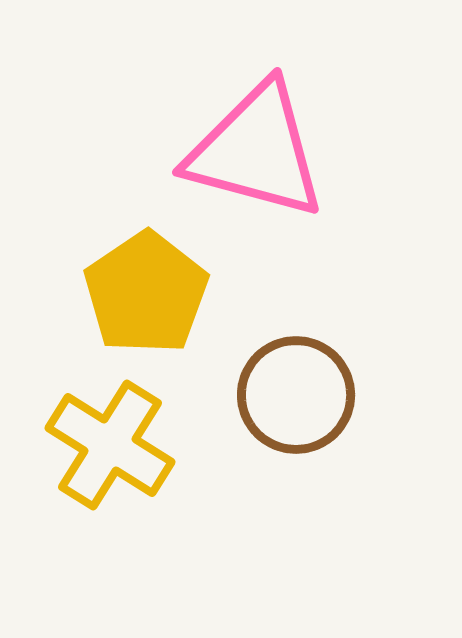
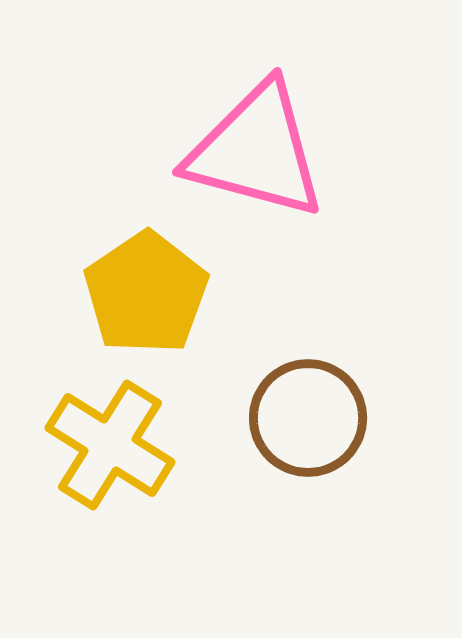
brown circle: moved 12 px right, 23 px down
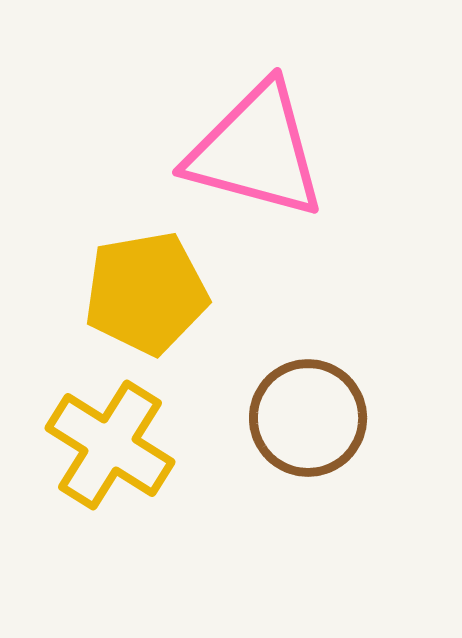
yellow pentagon: rotated 24 degrees clockwise
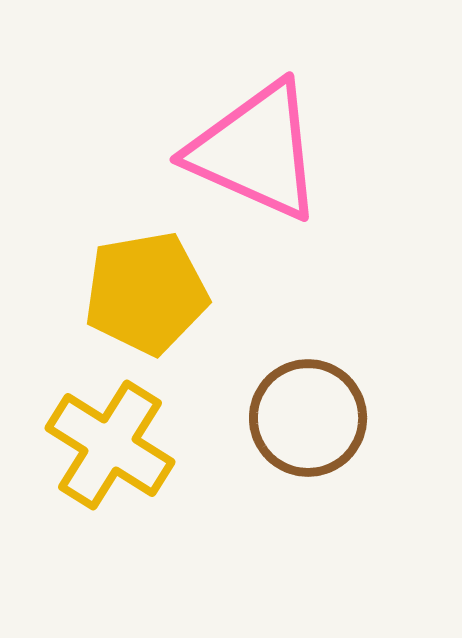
pink triangle: rotated 9 degrees clockwise
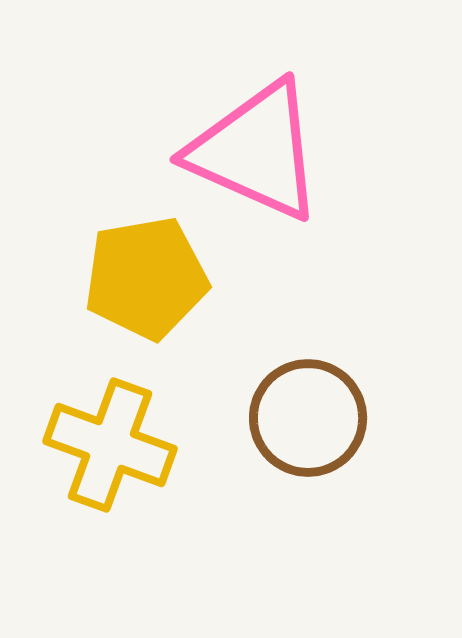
yellow pentagon: moved 15 px up
yellow cross: rotated 12 degrees counterclockwise
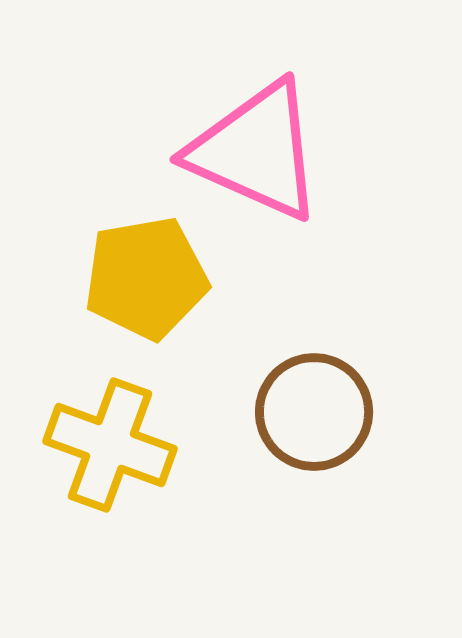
brown circle: moved 6 px right, 6 px up
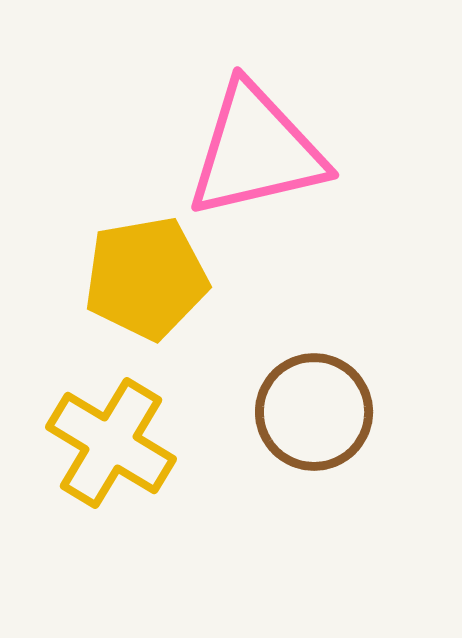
pink triangle: rotated 37 degrees counterclockwise
yellow cross: moved 1 px right, 2 px up; rotated 11 degrees clockwise
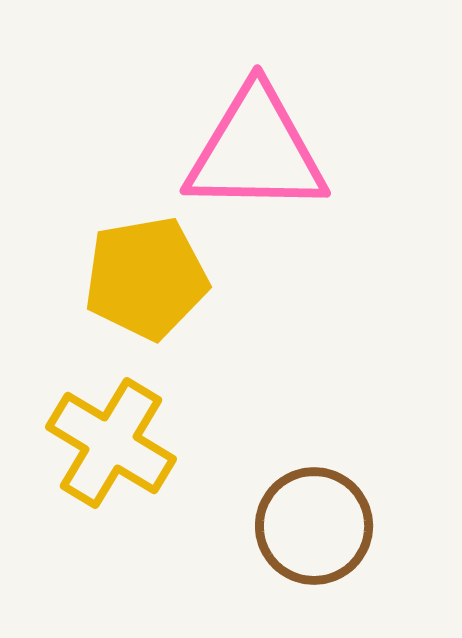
pink triangle: rotated 14 degrees clockwise
brown circle: moved 114 px down
